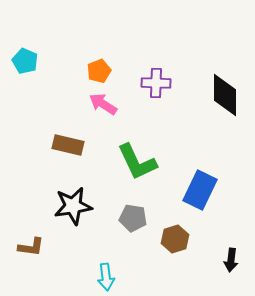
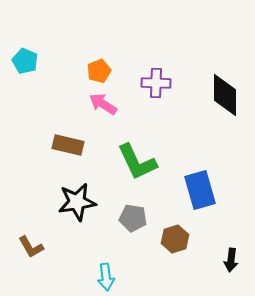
blue rectangle: rotated 42 degrees counterclockwise
black star: moved 4 px right, 4 px up
brown L-shape: rotated 52 degrees clockwise
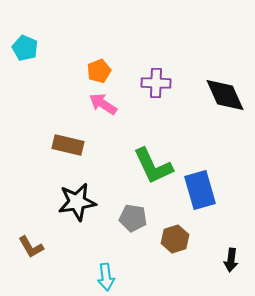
cyan pentagon: moved 13 px up
black diamond: rotated 24 degrees counterclockwise
green L-shape: moved 16 px right, 4 px down
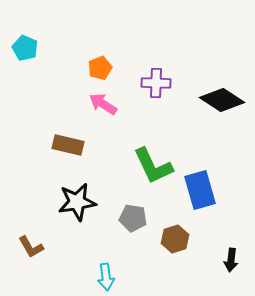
orange pentagon: moved 1 px right, 3 px up
black diamond: moved 3 px left, 5 px down; rotated 33 degrees counterclockwise
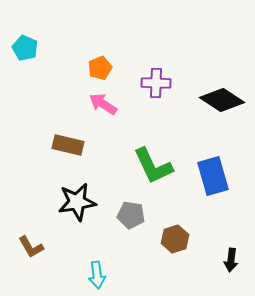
blue rectangle: moved 13 px right, 14 px up
gray pentagon: moved 2 px left, 3 px up
cyan arrow: moved 9 px left, 2 px up
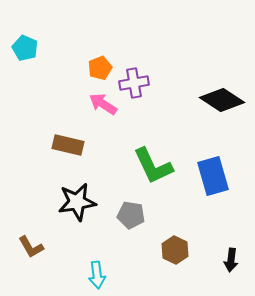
purple cross: moved 22 px left; rotated 12 degrees counterclockwise
brown hexagon: moved 11 px down; rotated 16 degrees counterclockwise
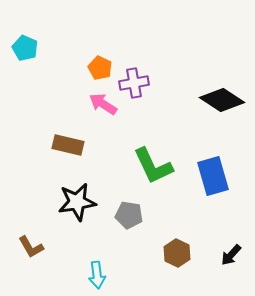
orange pentagon: rotated 25 degrees counterclockwise
gray pentagon: moved 2 px left
brown hexagon: moved 2 px right, 3 px down
black arrow: moved 5 px up; rotated 35 degrees clockwise
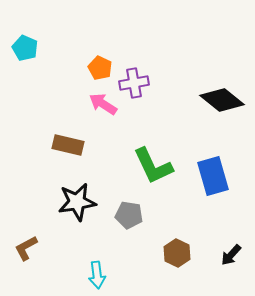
black diamond: rotated 6 degrees clockwise
brown L-shape: moved 5 px left, 1 px down; rotated 92 degrees clockwise
